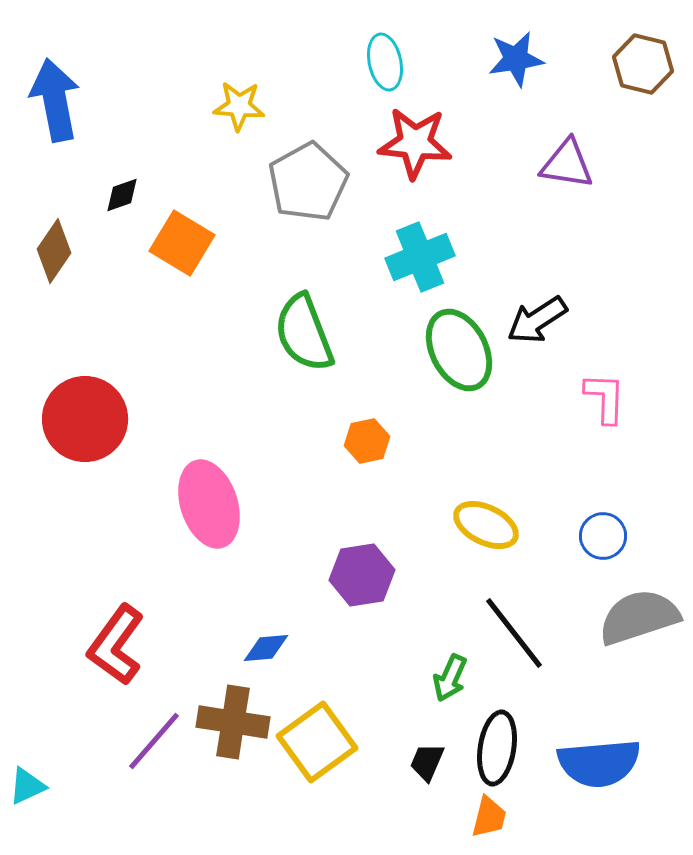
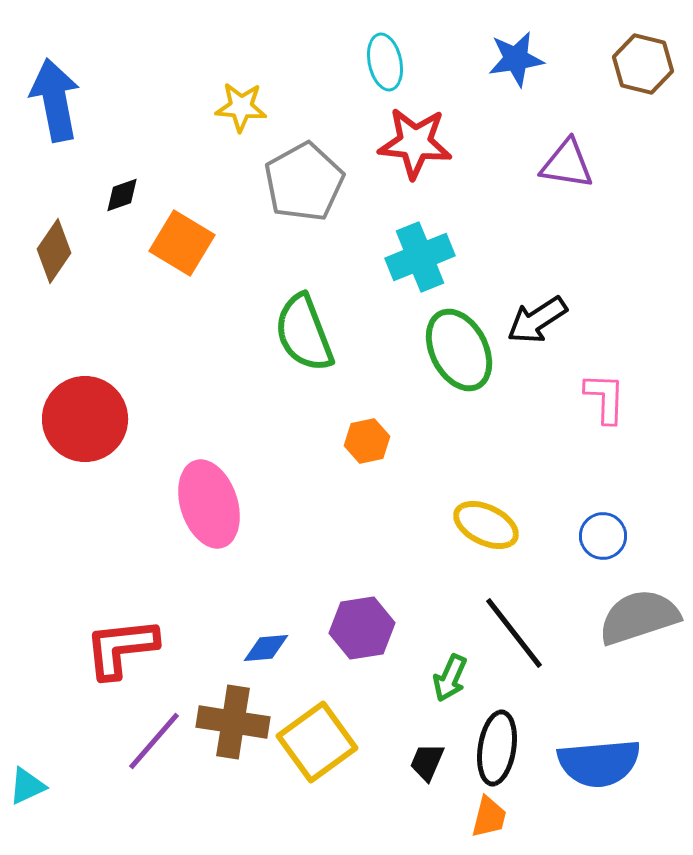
yellow star: moved 2 px right, 1 px down
gray pentagon: moved 4 px left
purple hexagon: moved 53 px down
red L-shape: moved 5 px right, 3 px down; rotated 48 degrees clockwise
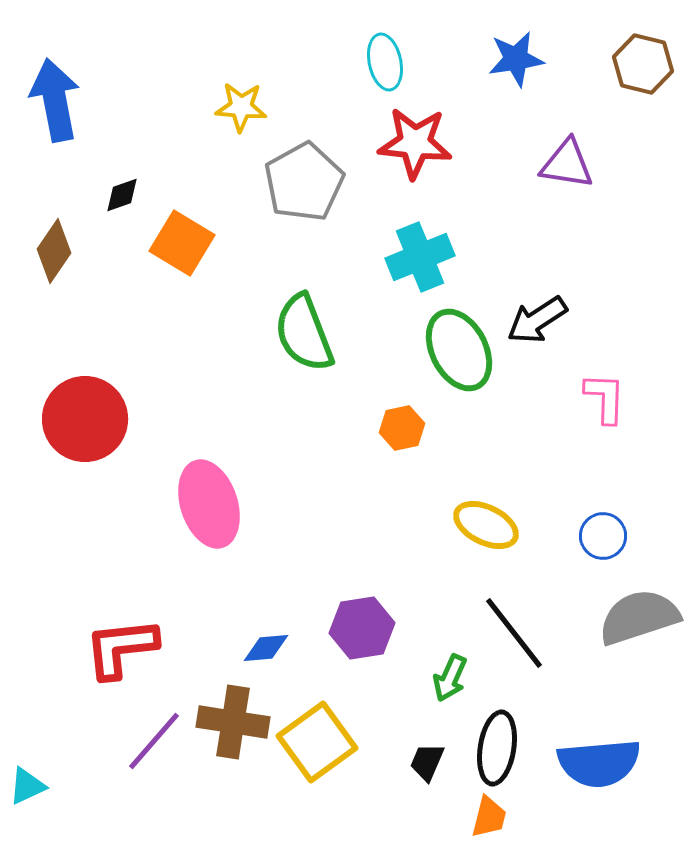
orange hexagon: moved 35 px right, 13 px up
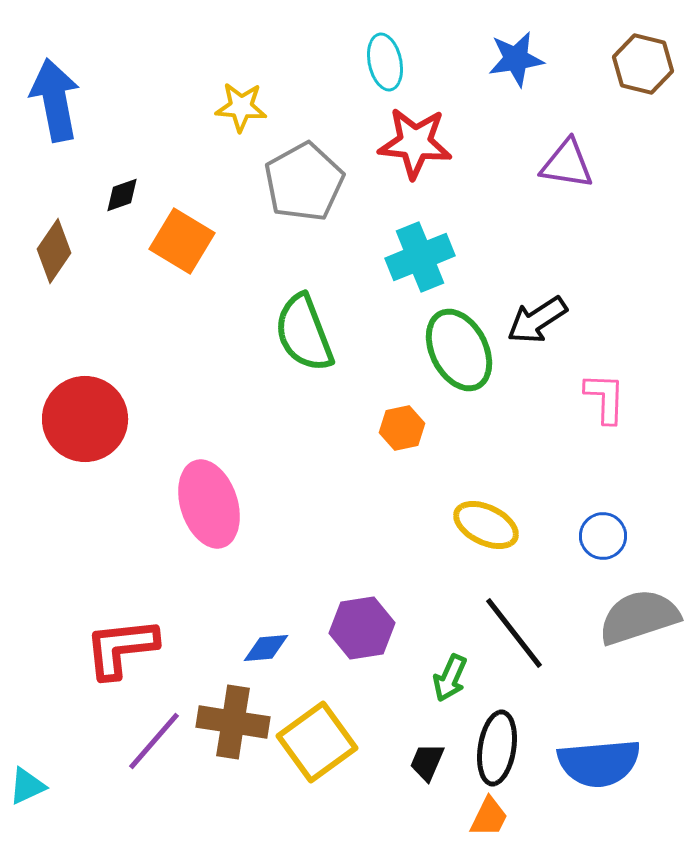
orange square: moved 2 px up
orange trapezoid: rotated 12 degrees clockwise
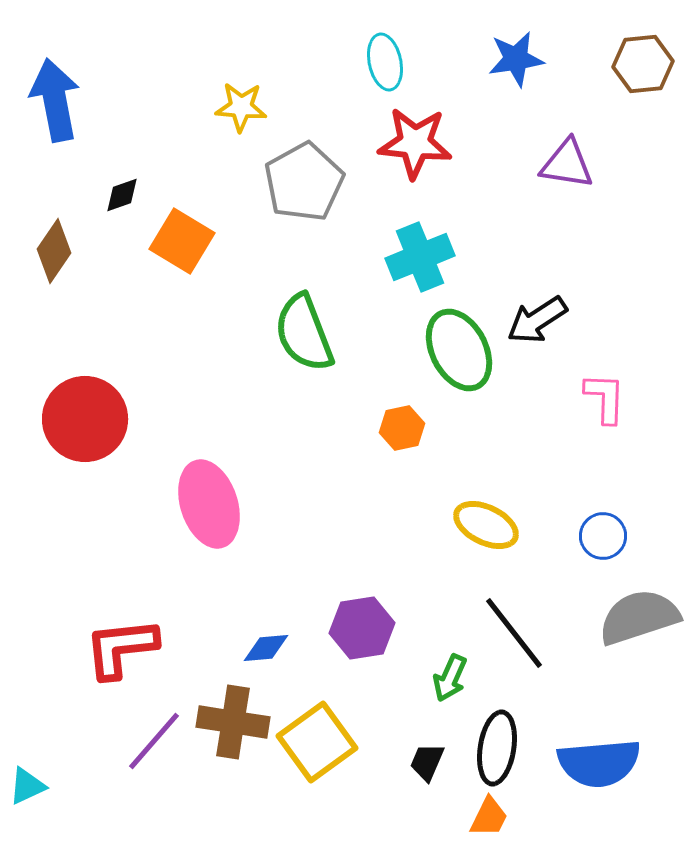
brown hexagon: rotated 20 degrees counterclockwise
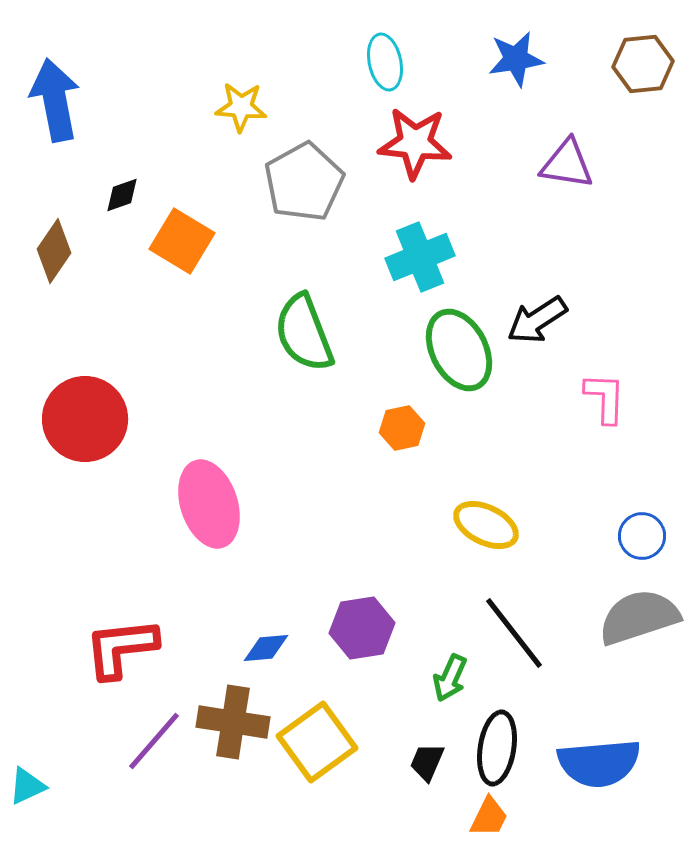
blue circle: moved 39 px right
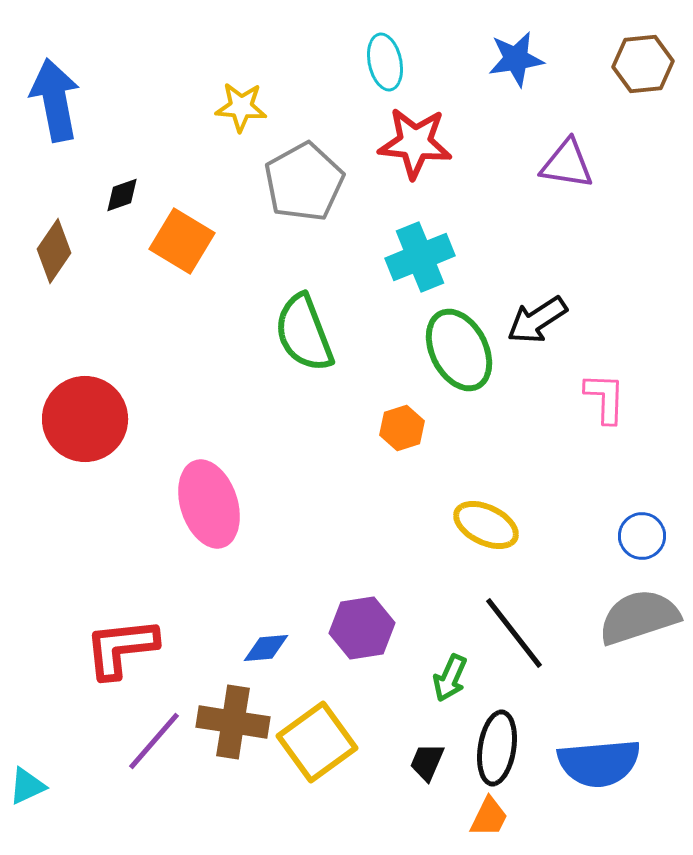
orange hexagon: rotated 6 degrees counterclockwise
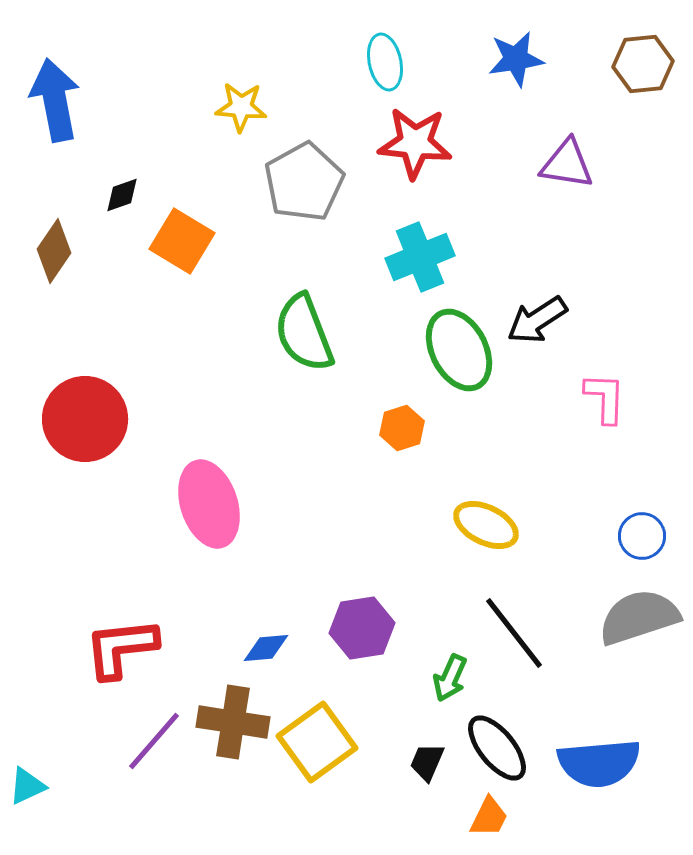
black ellipse: rotated 48 degrees counterclockwise
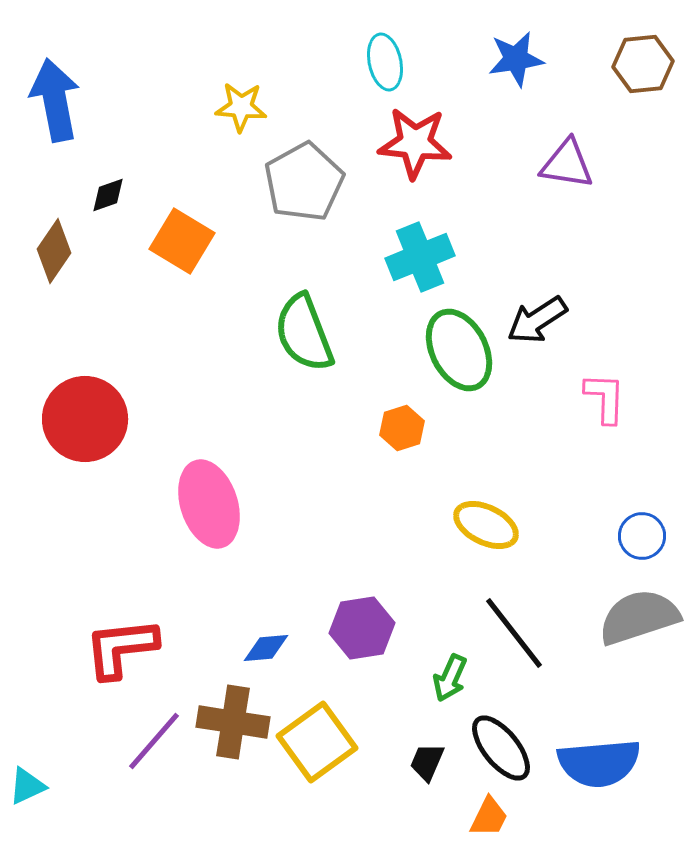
black diamond: moved 14 px left
black ellipse: moved 4 px right
